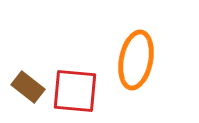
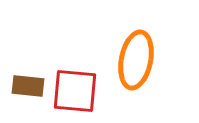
brown rectangle: moved 1 px up; rotated 32 degrees counterclockwise
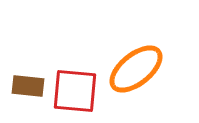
orange ellipse: moved 9 px down; rotated 40 degrees clockwise
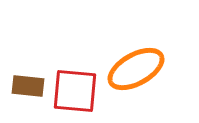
orange ellipse: rotated 10 degrees clockwise
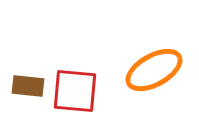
orange ellipse: moved 18 px right, 1 px down
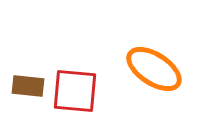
orange ellipse: moved 1 px up; rotated 62 degrees clockwise
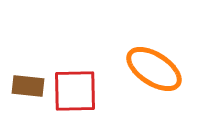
red square: rotated 6 degrees counterclockwise
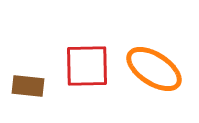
red square: moved 12 px right, 25 px up
